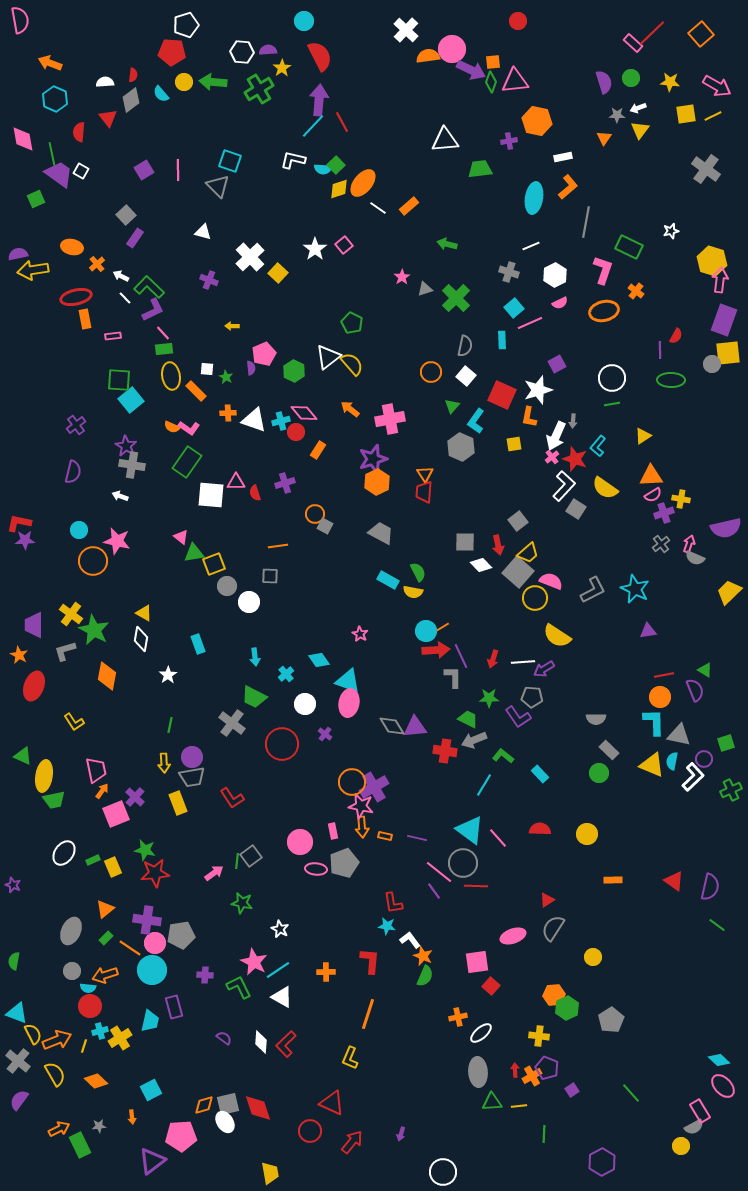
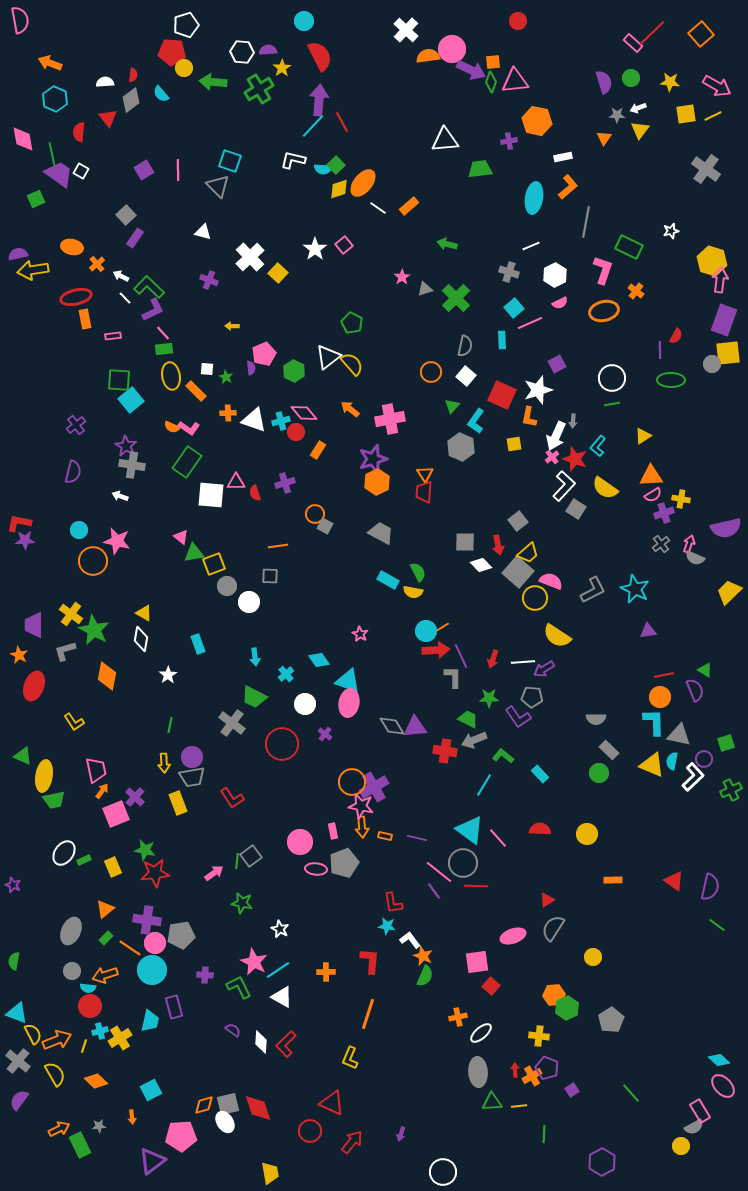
yellow circle at (184, 82): moved 14 px up
green rectangle at (93, 860): moved 9 px left
purple semicircle at (224, 1038): moved 9 px right, 8 px up
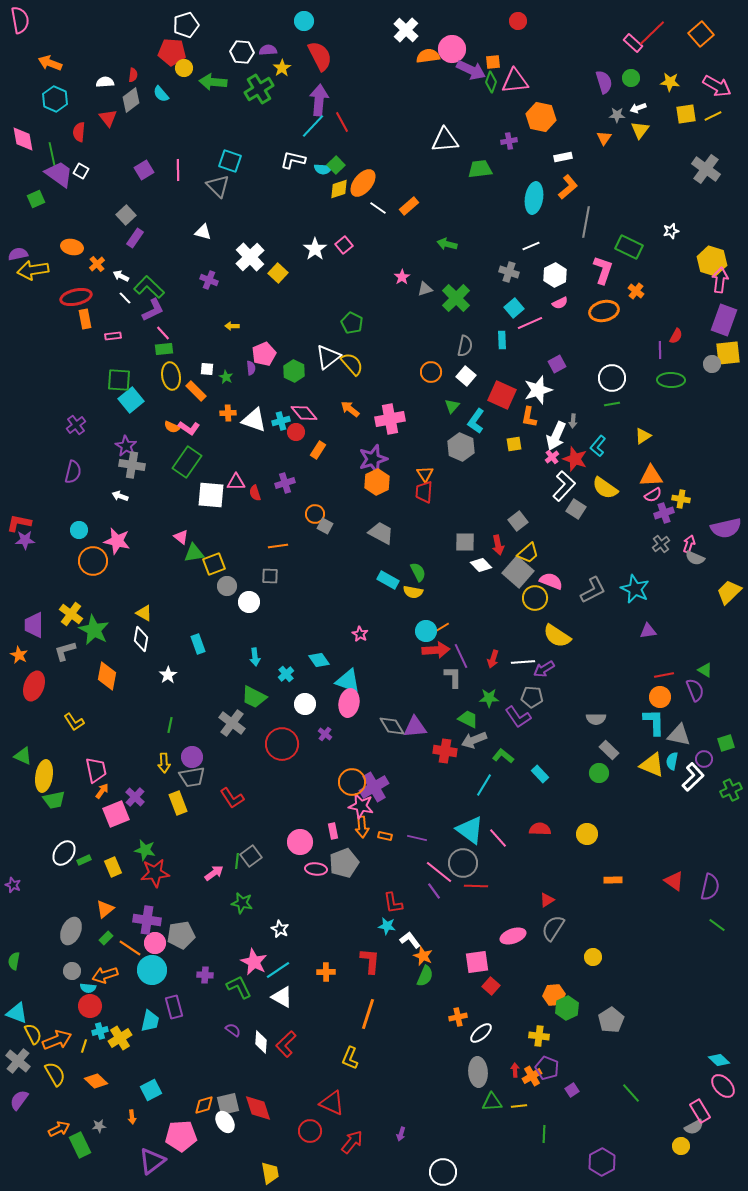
orange hexagon at (537, 121): moved 4 px right, 4 px up
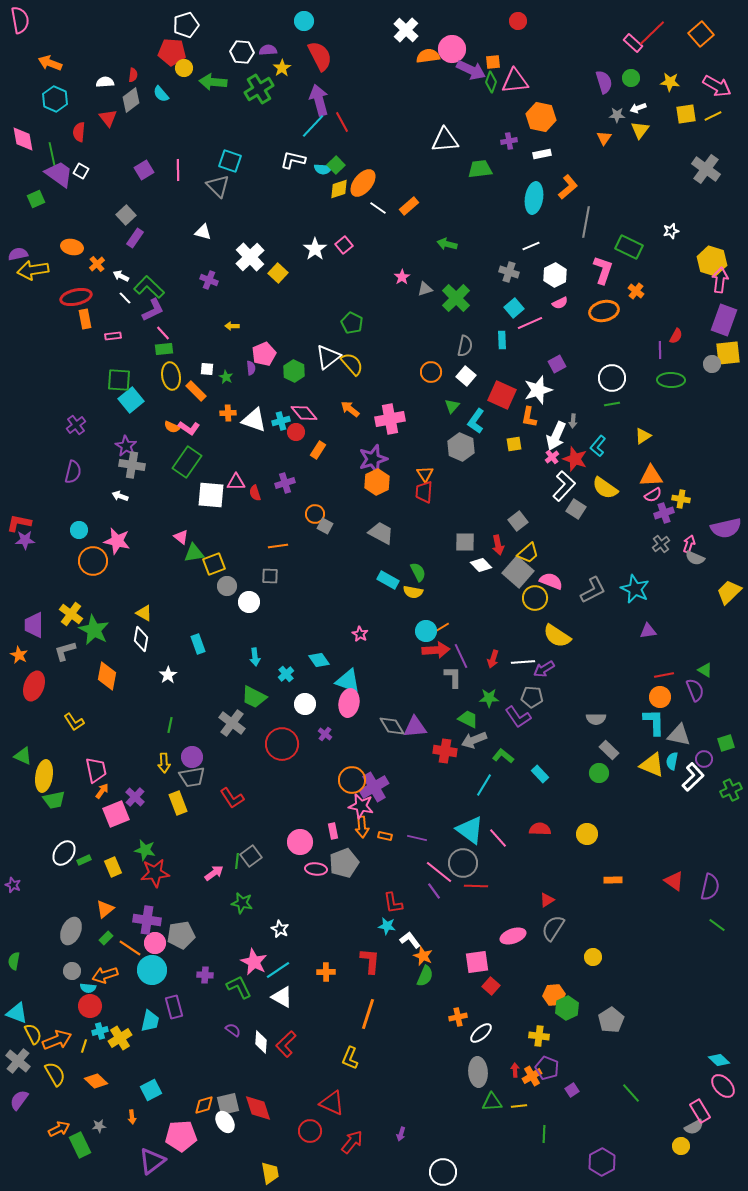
purple arrow at (319, 100): rotated 20 degrees counterclockwise
white rectangle at (563, 157): moved 21 px left, 3 px up
orange circle at (352, 782): moved 2 px up
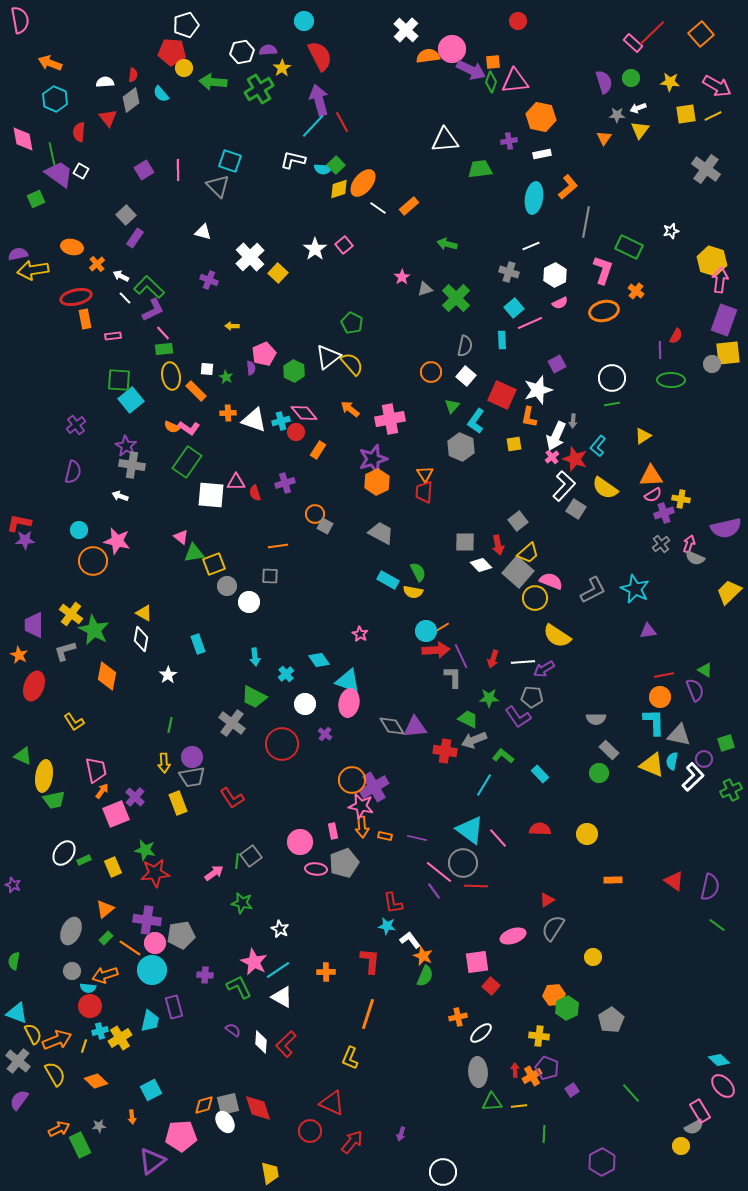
white hexagon at (242, 52): rotated 15 degrees counterclockwise
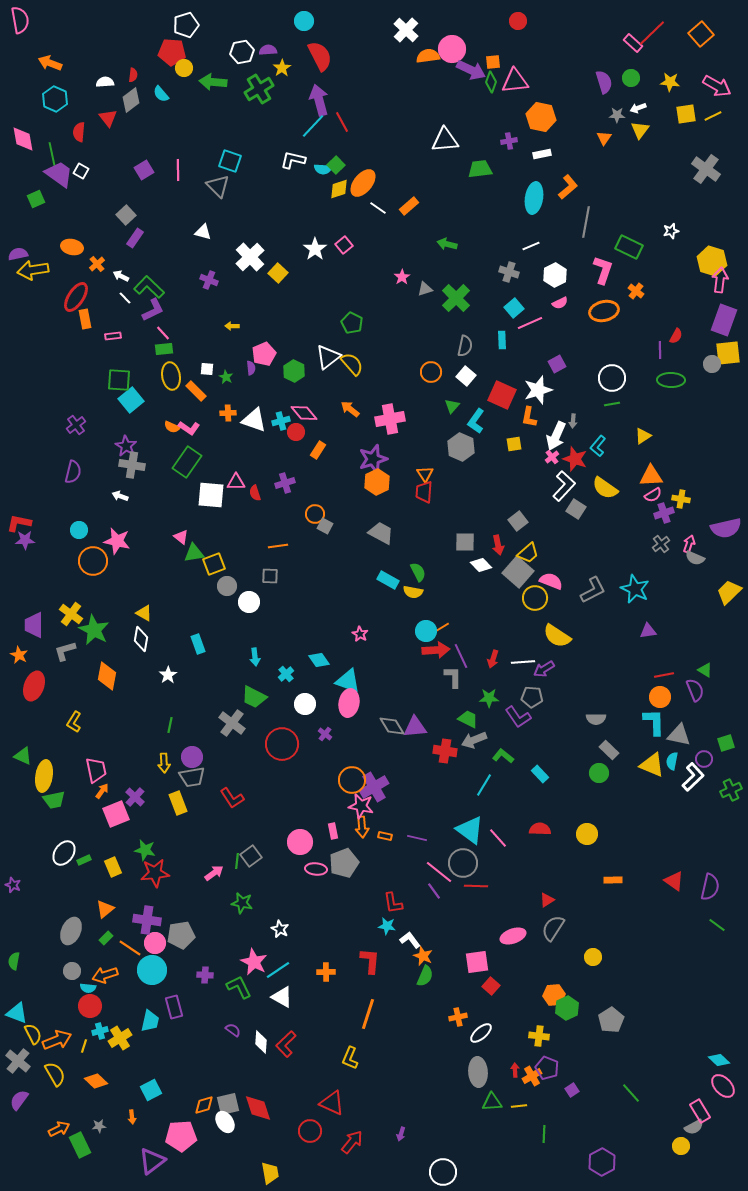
red ellipse at (76, 297): rotated 44 degrees counterclockwise
yellow L-shape at (74, 722): rotated 65 degrees clockwise
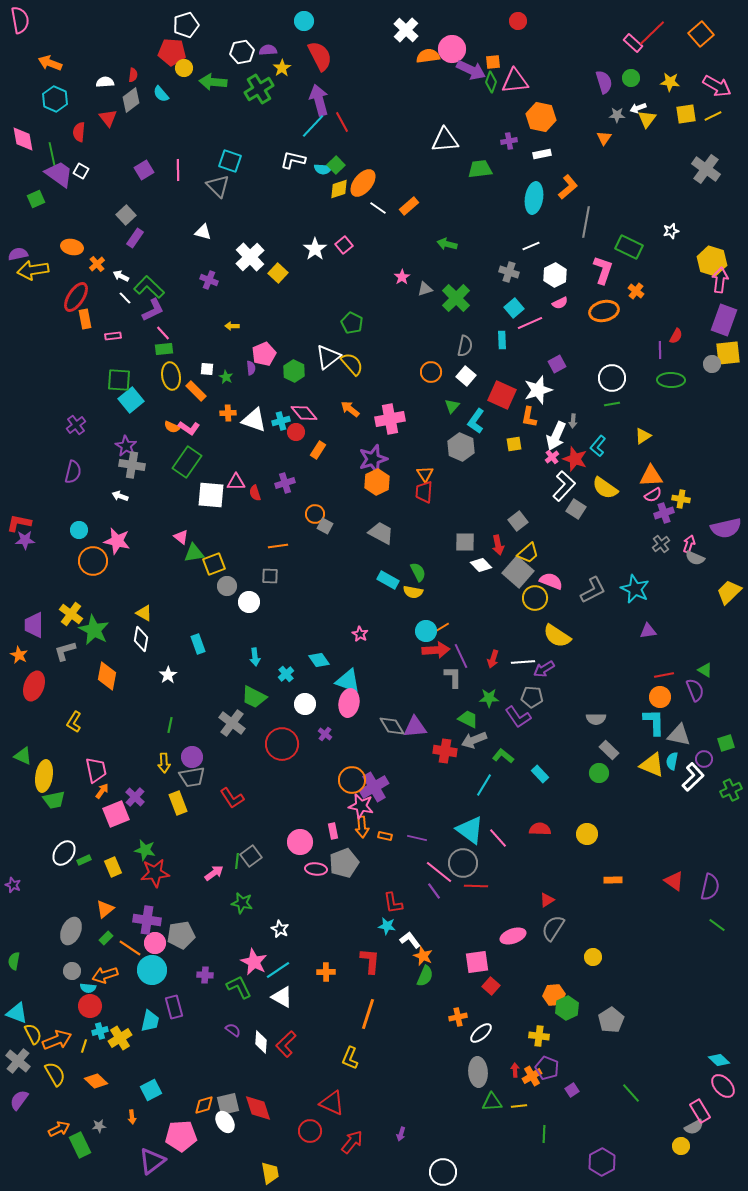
yellow triangle at (640, 130): moved 7 px right, 11 px up
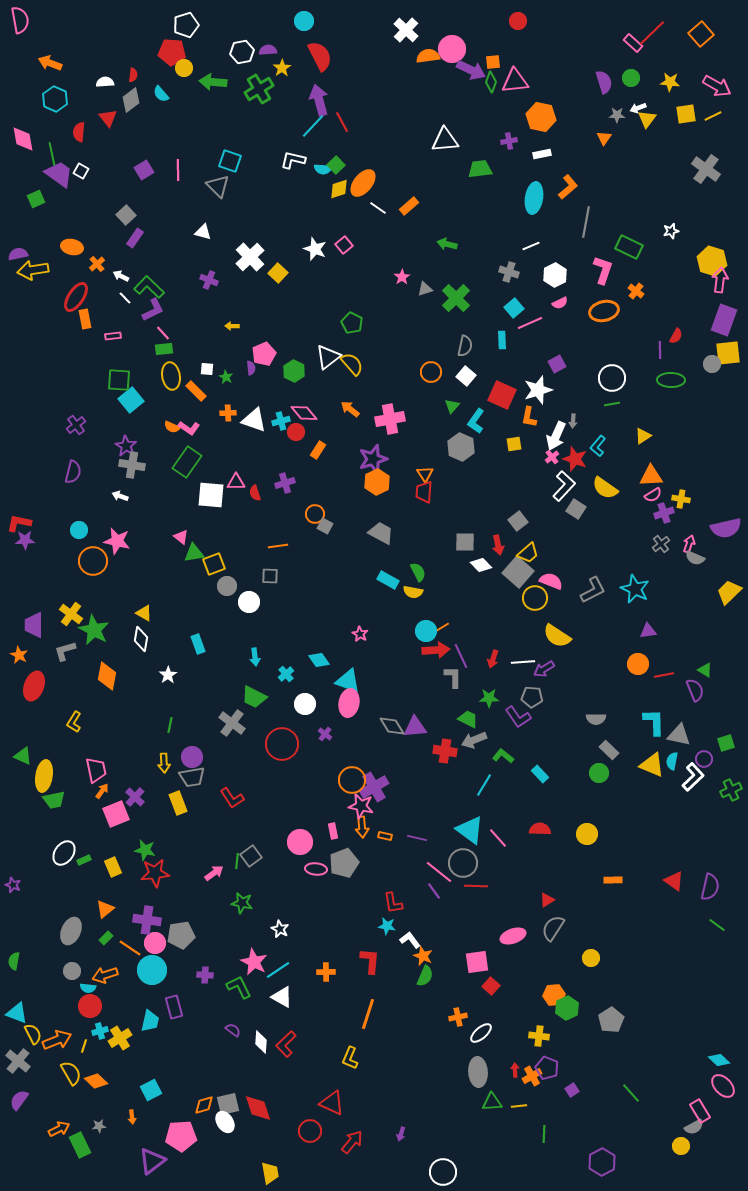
white star at (315, 249): rotated 15 degrees counterclockwise
orange circle at (660, 697): moved 22 px left, 33 px up
yellow circle at (593, 957): moved 2 px left, 1 px down
yellow semicircle at (55, 1074): moved 16 px right, 1 px up
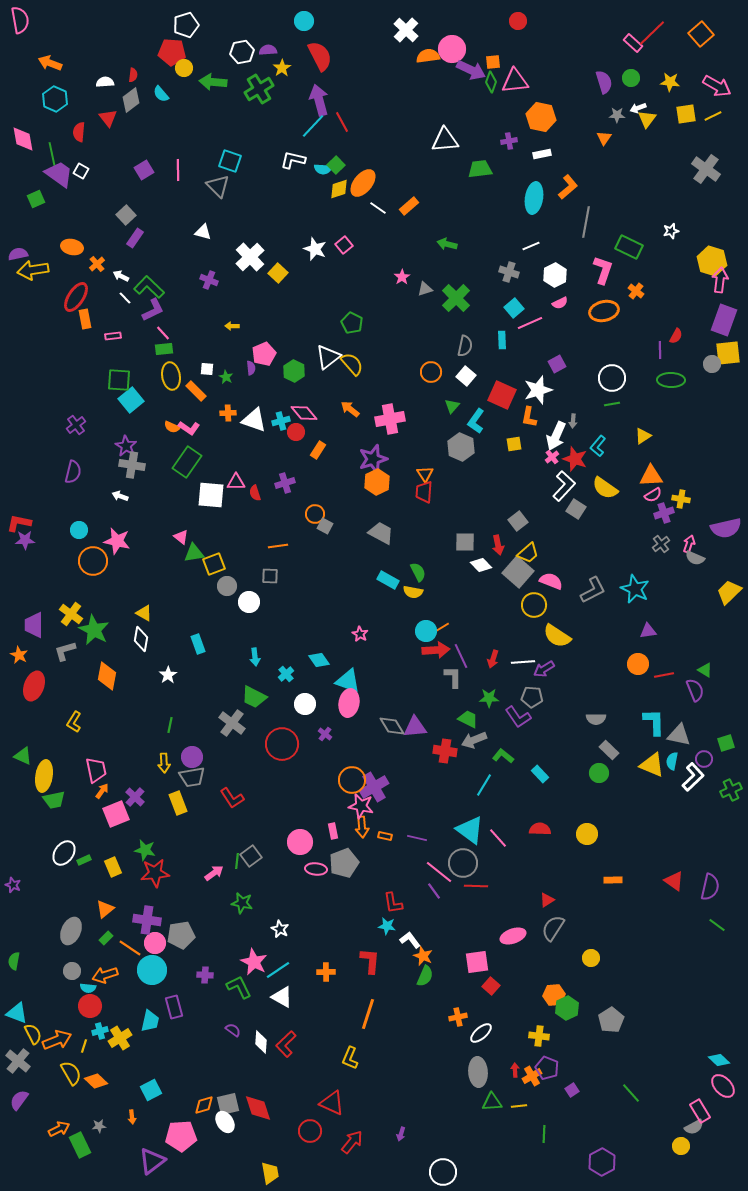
yellow circle at (535, 598): moved 1 px left, 7 px down
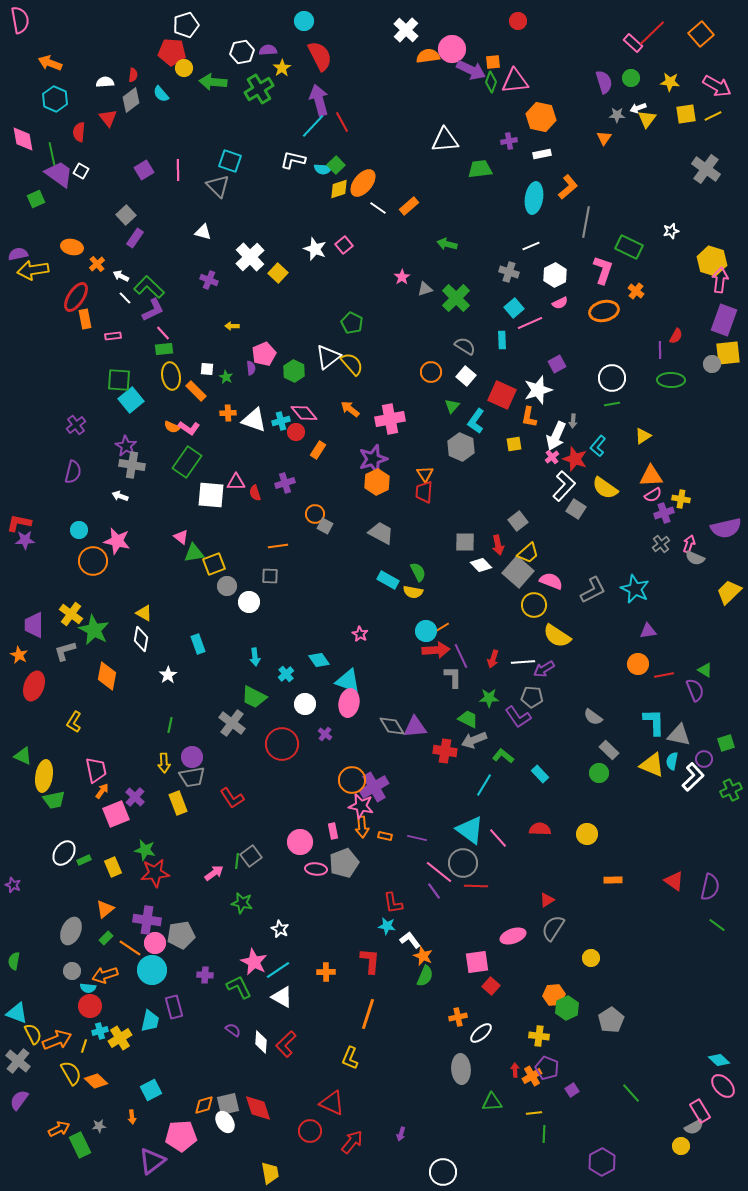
gray semicircle at (465, 346): rotated 70 degrees counterclockwise
gray semicircle at (596, 719): moved 3 px left, 2 px up; rotated 36 degrees clockwise
gray ellipse at (478, 1072): moved 17 px left, 3 px up
yellow line at (519, 1106): moved 15 px right, 7 px down
